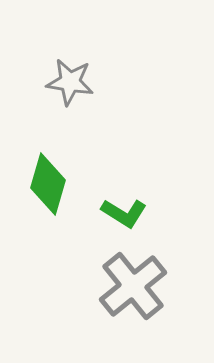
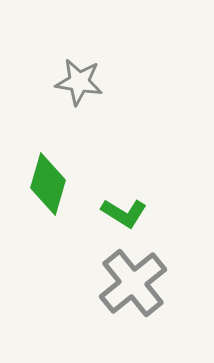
gray star: moved 9 px right
gray cross: moved 3 px up
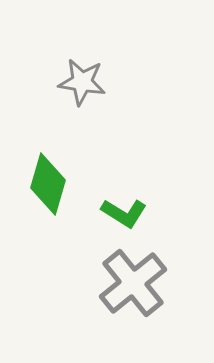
gray star: moved 3 px right
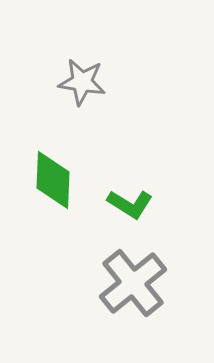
green diamond: moved 5 px right, 4 px up; rotated 14 degrees counterclockwise
green L-shape: moved 6 px right, 9 px up
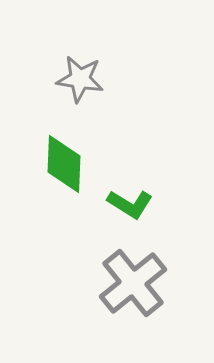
gray star: moved 2 px left, 3 px up
green diamond: moved 11 px right, 16 px up
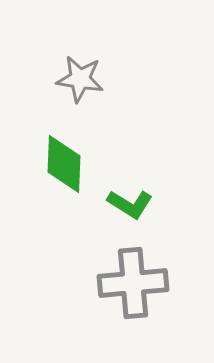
gray cross: rotated 34 degrees clockwise
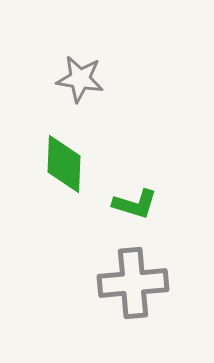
green L-shape: moved 5 px right; rotated 15 degrees counterclockwise
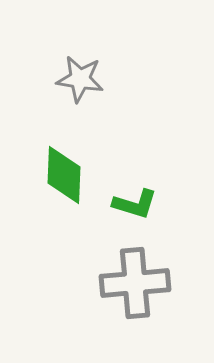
green diamond: moved 11 px down
gray cross: moved 2 px right
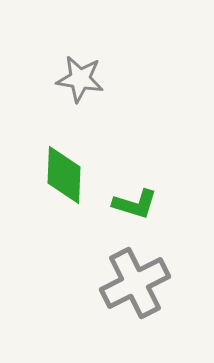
gray cross: rotated 22 degrees counterclockwise
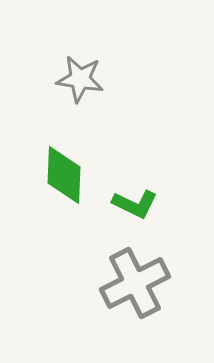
green L-shape: rotated 9 degrees clockwise
